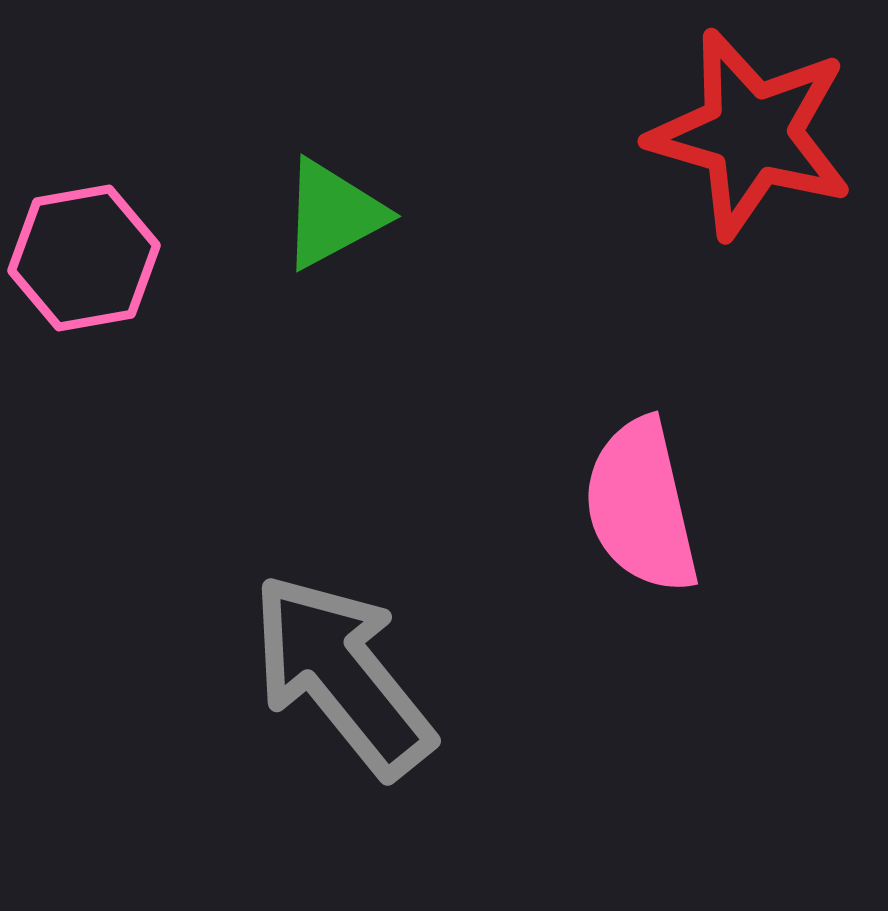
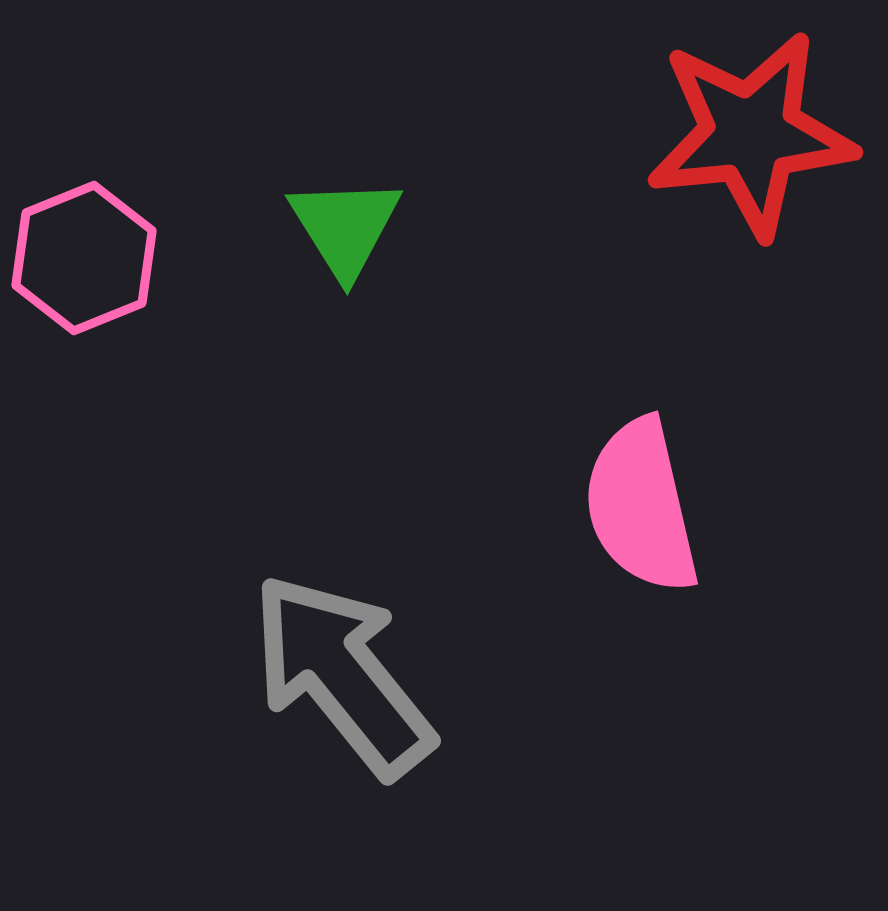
red star: rotated 22 degrees counterclockwise
green triangle: moved 12 px right, 13 px down; rotated 34 degrees counterclockwise
pink hexagon: rotated 12 degrees counterclockwise
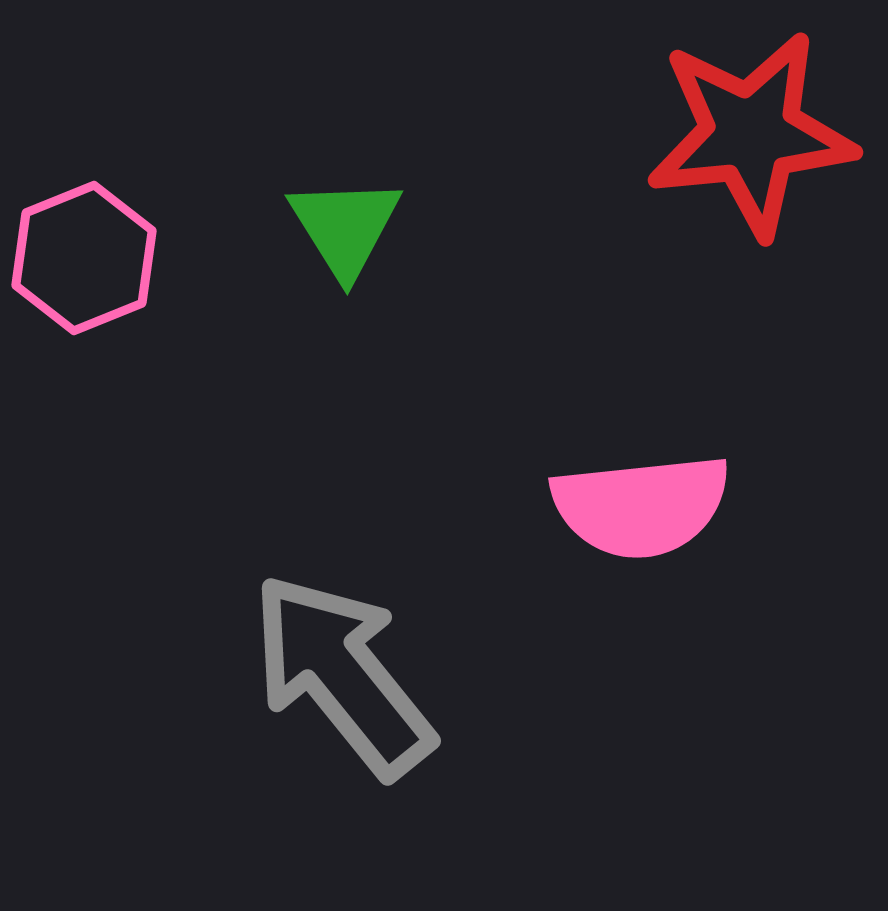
pink semicircle: rotated 83 degrees counterclockwise
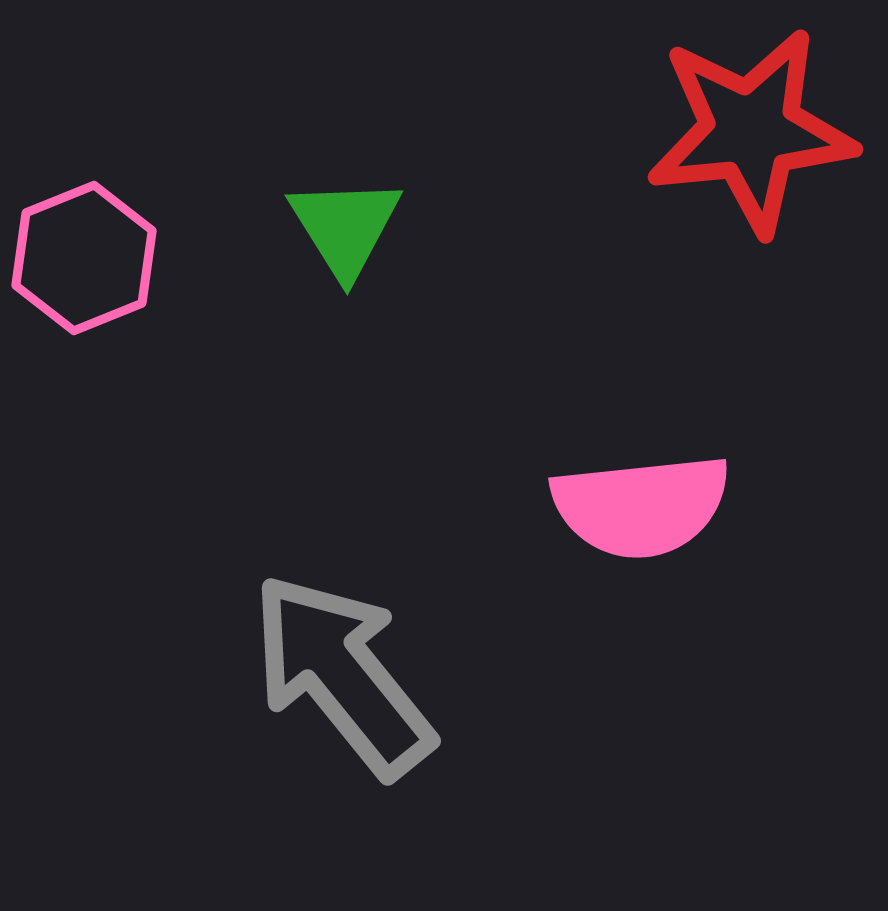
red star: moved 3 px up
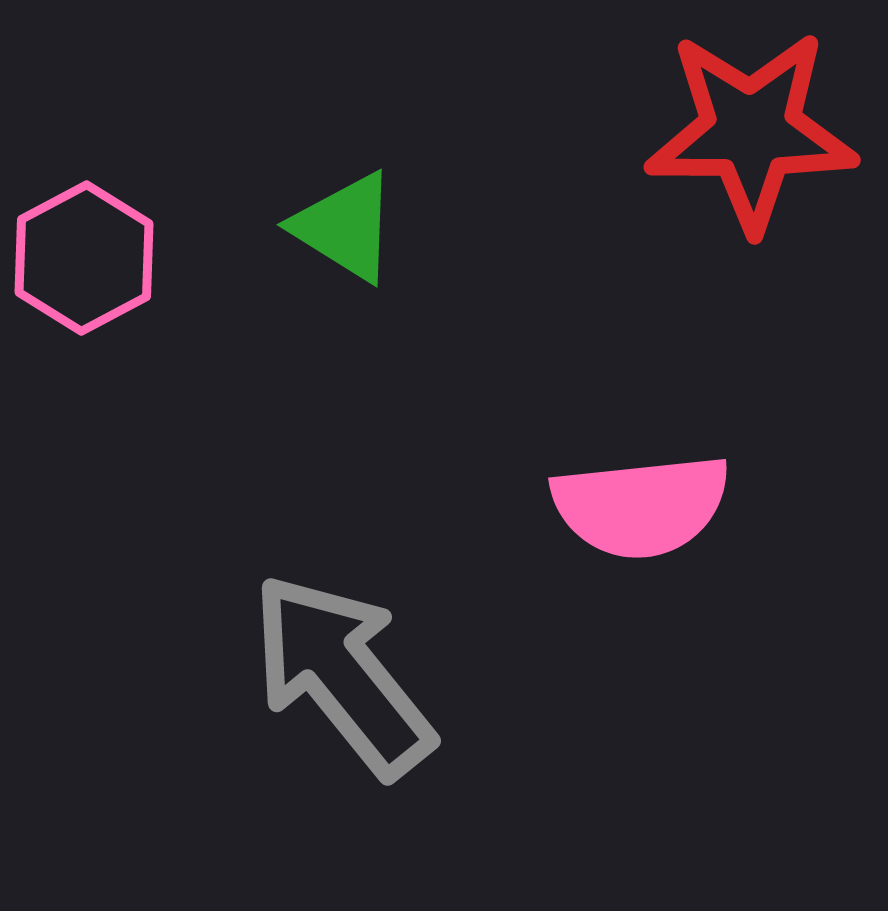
red star: rotated 6 degrees clockwise
green triangle: rotated 26 degrees counterclockwise
pink hexagon: rotated 6 degrees counterclockwise
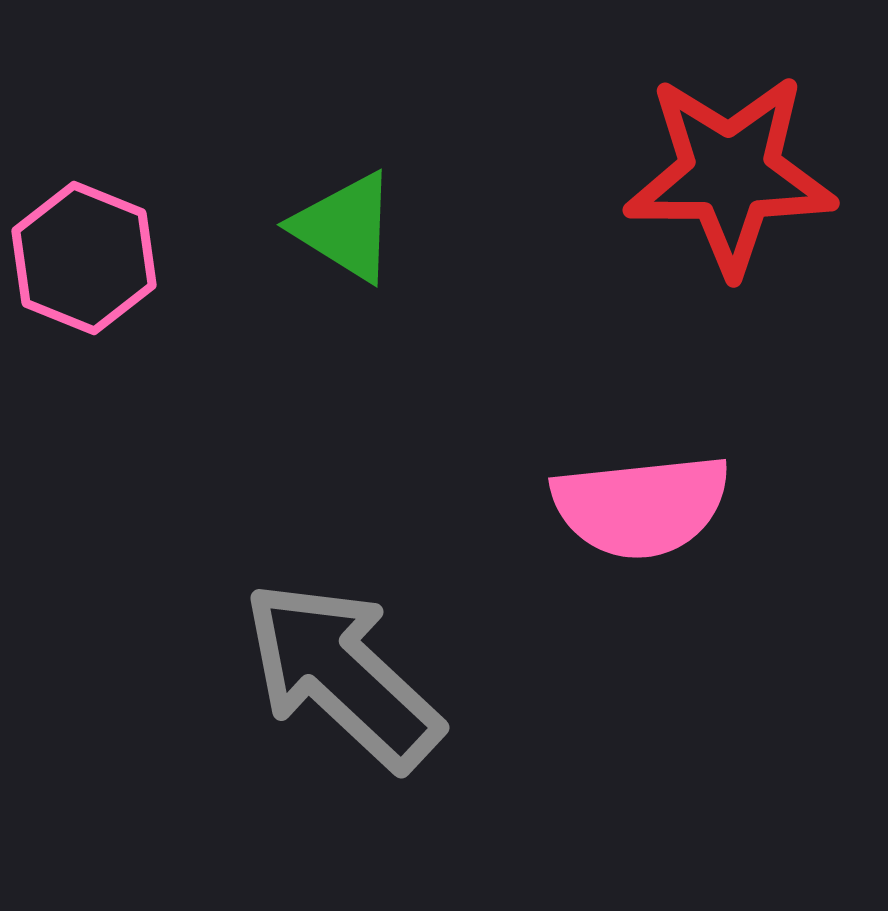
red star: moved 21 px left, 43 px down
pink hexagon: rotated 10 degrees counterclockwise
gray arrow: rotated 8 degrees counterclockwise
